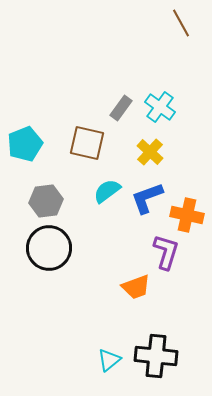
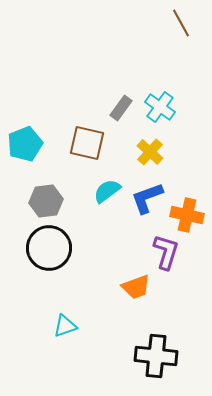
cyan triangle: moved 44 px left, 34 px up; rotated 20 degrees clockwise
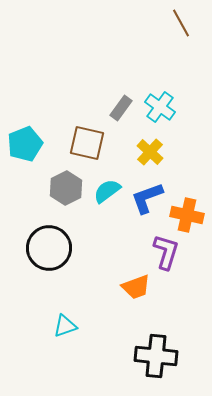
gray hexagon: moved 20 px right, 13 px up; rotated 20 degrees counterclockwise
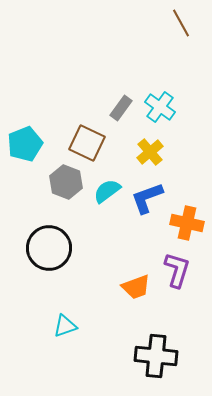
brown square: rotated 12 degrees clockwise
yellow cross: rotated 8 degrees clockwise
gray hexagon: moved 6 px up; rotated 12 degrees counterclockwise
orange cross: moved 8 px down
purple L-shape: moved 11 px right, 18 px down
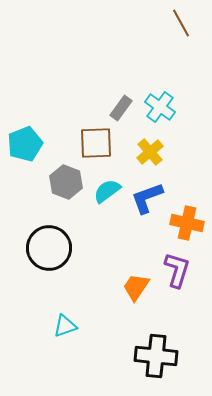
brown square: moved 9 px right; rotated 27 degrees counterclockwise
orange trapezoid: rotated 144 degrees clockwise
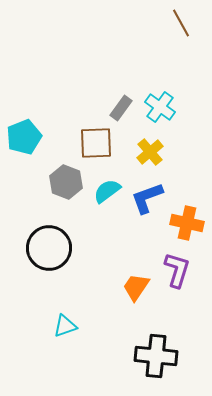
cyan pentagon: moved 1 px left, 7 px up
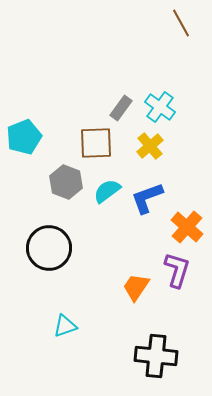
yellow cross: moved 6 px up
orange cross: moved 4 px down; rotated 28 degrees clockwise
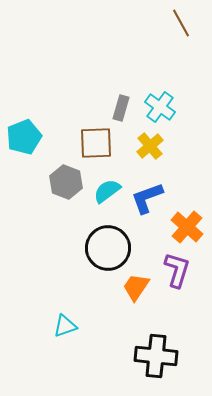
gray rectangle: rotated 20 degrees counterclockwise
black circle: moved 59 px right
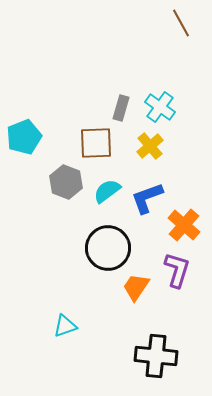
orange cross: moved 3 px left, 2 px up
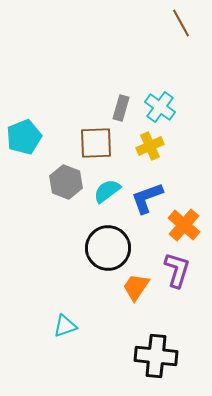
yellow cross: rotated 16 degrees clockwise
